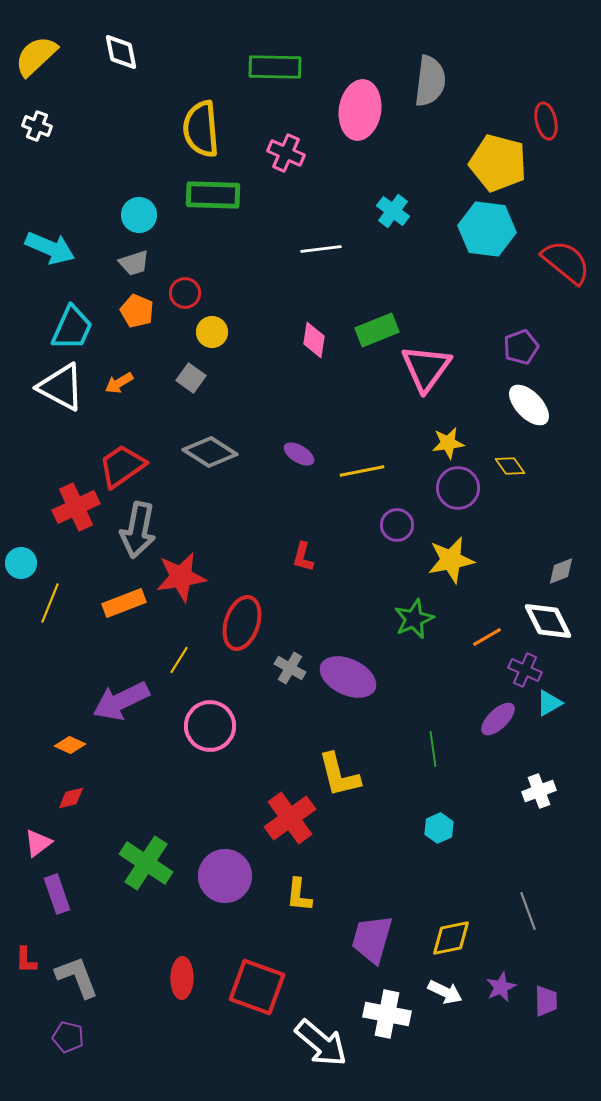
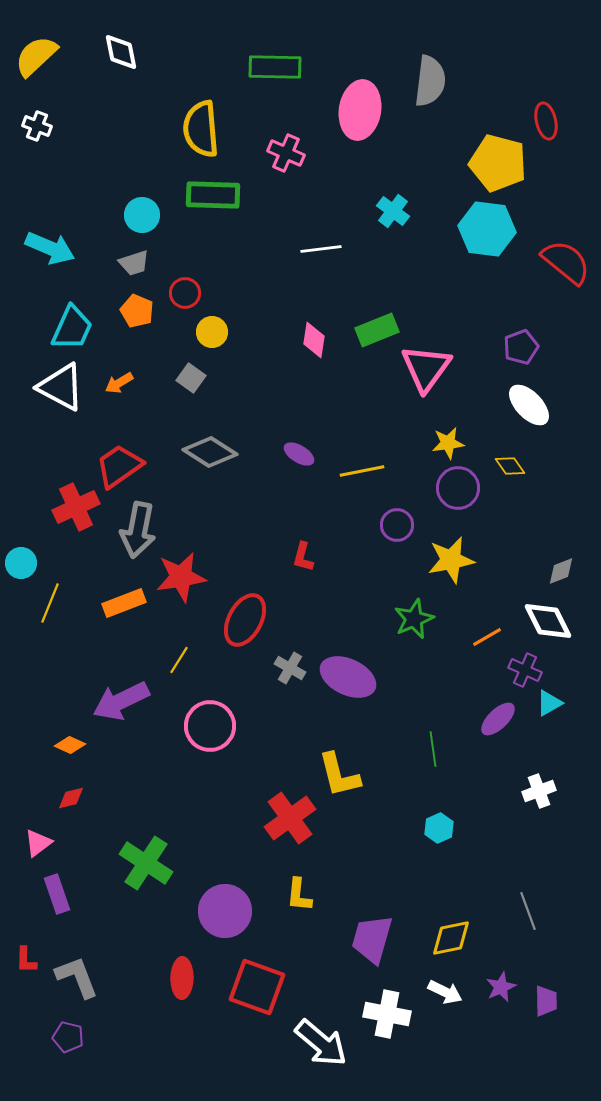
cyan circle at (139, 215): moved 3 px right
red trapezoid at (122, 466): moved 3 px left
red ellipse at (242, 623): moved 3 px right, 3 px up; rotated 10 degrees clockwise
purple circle at (225, 876): moved 35 px down
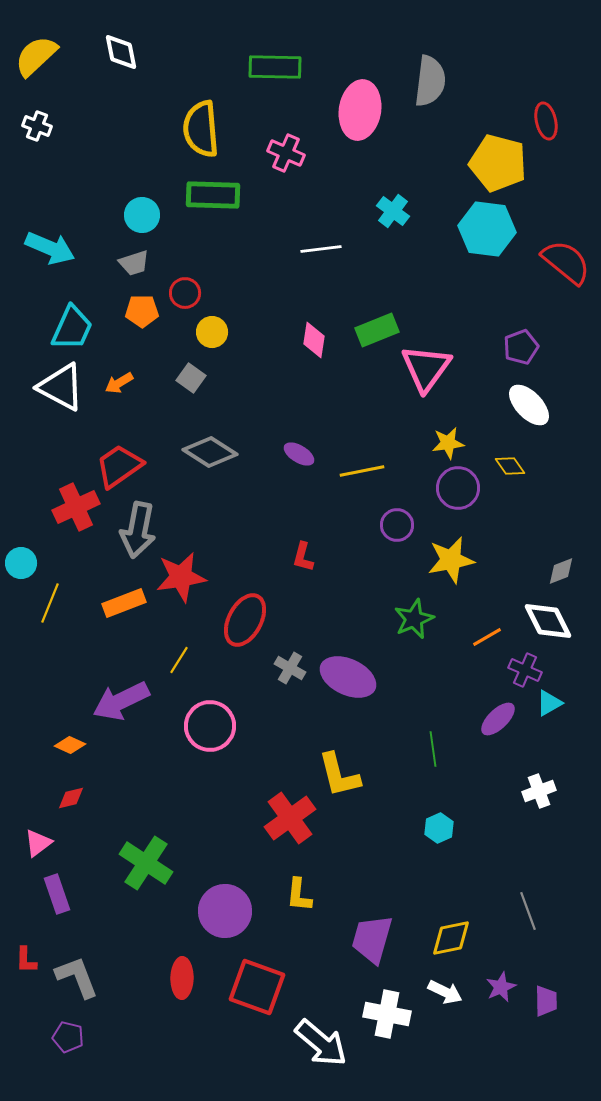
orange pentagon at (137, 311): moved 5 px right; rotated 24 degrees counterclockwise
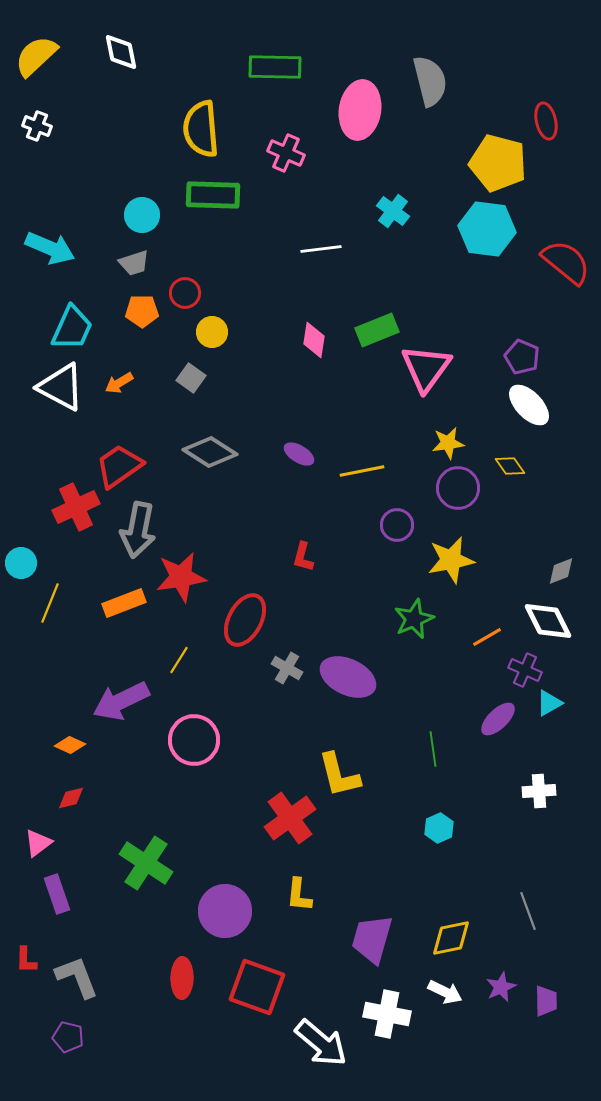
gray semicircle at (430, 81): rotated 21 degrees counterclockwise
purple pentagon at (521, 347): moved 1 px right, 10 px down; rotated 28 degrees counterclockwise
gray cross at (290, 668): moved 3 px left
pink circle at (210, 726): moved 16 px left, 14 px down
white cross at (539, 791): rotated 16 degrees clockwise
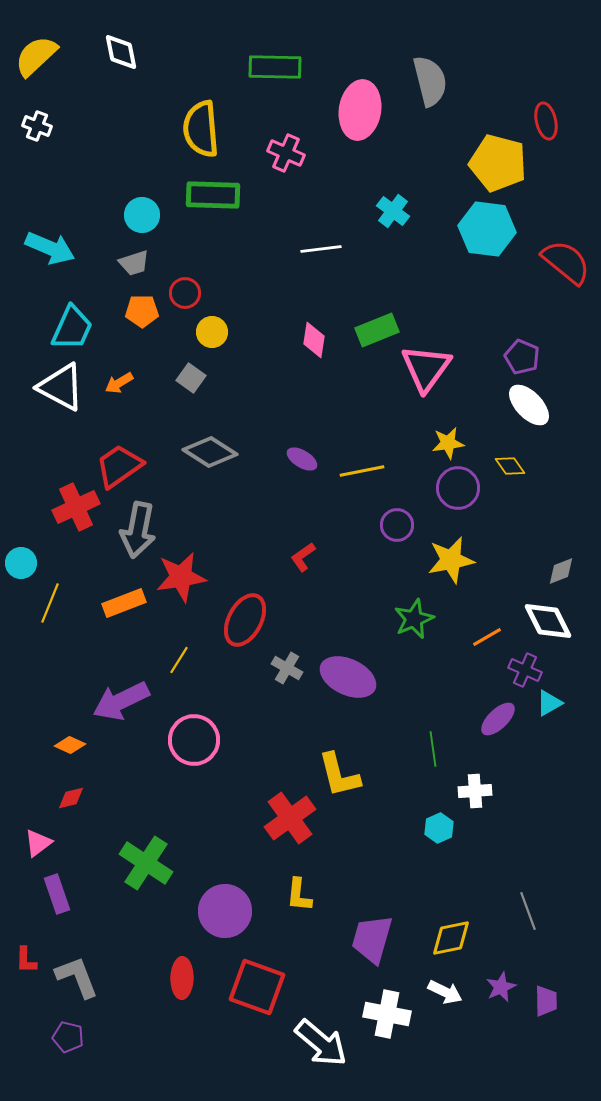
purple ellipse at (299, 454): moved 3 px right, 5 px down
red L-shape at (303, 557): rotated 40 degrees clockwise
white cross at (539, 791): moved 64 px left
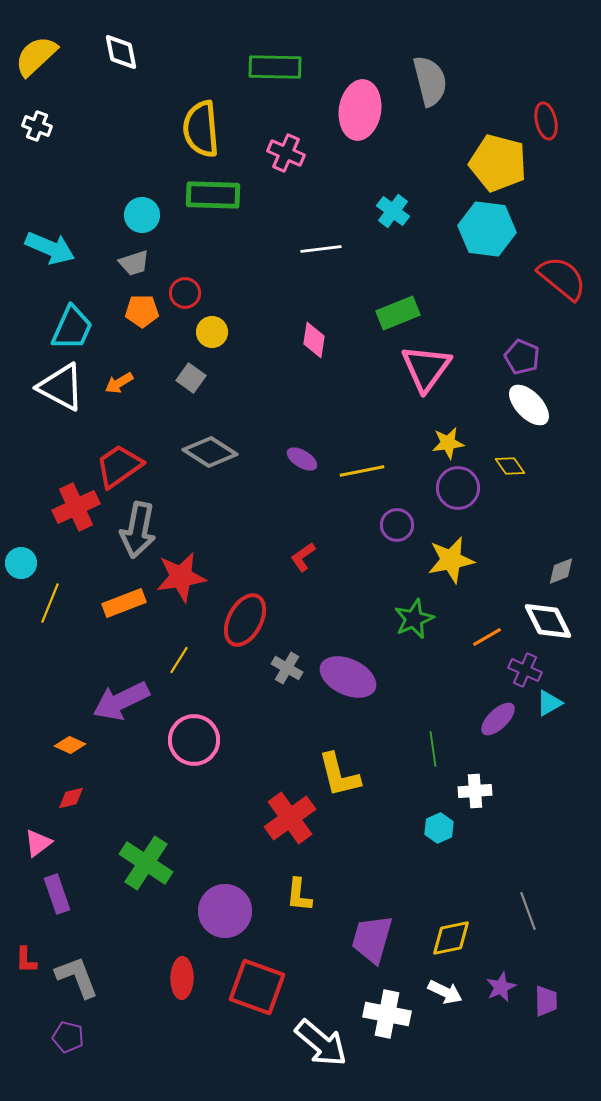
red semicircle at (566, 262): moved 4 px left, 16 px down
green rectangle at (377, 330): moved 21 px right, 17 px up
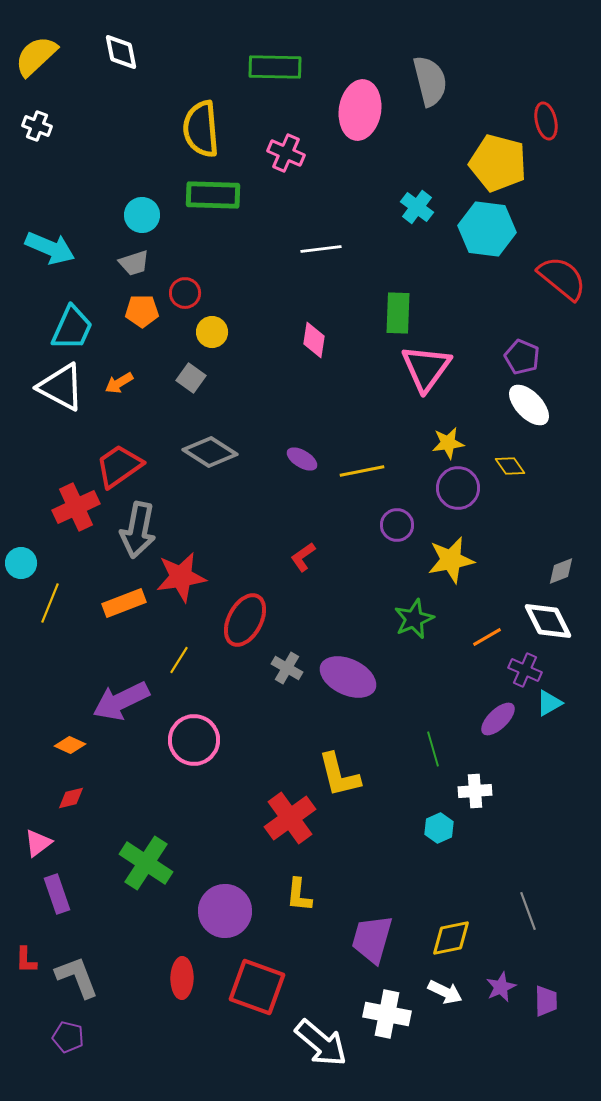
cyan cross at (393, 211): moved 24 px right, 4 px up
green rectangle at (398, 313): rotated 66 degrees counterclockwise
green line at (433, 749): rotated 8 degrees counterclockwise
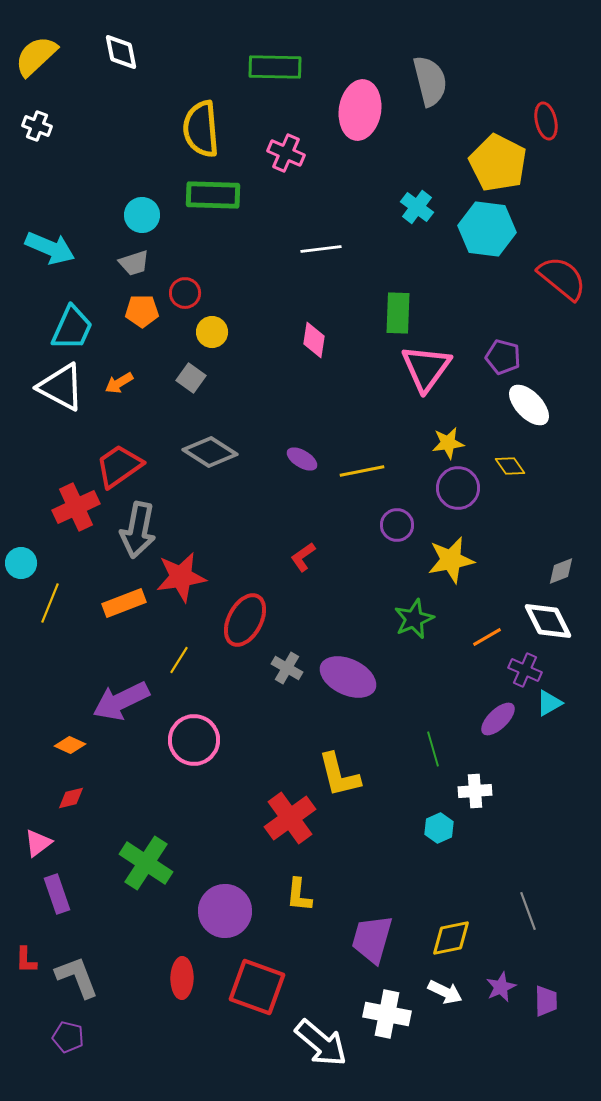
yellow pentagon at (498, 163): rotated 12 degrees clockwise
purple pentagon at (522, 357): moved 19 px left; rotated 8 degrees counterclockwise
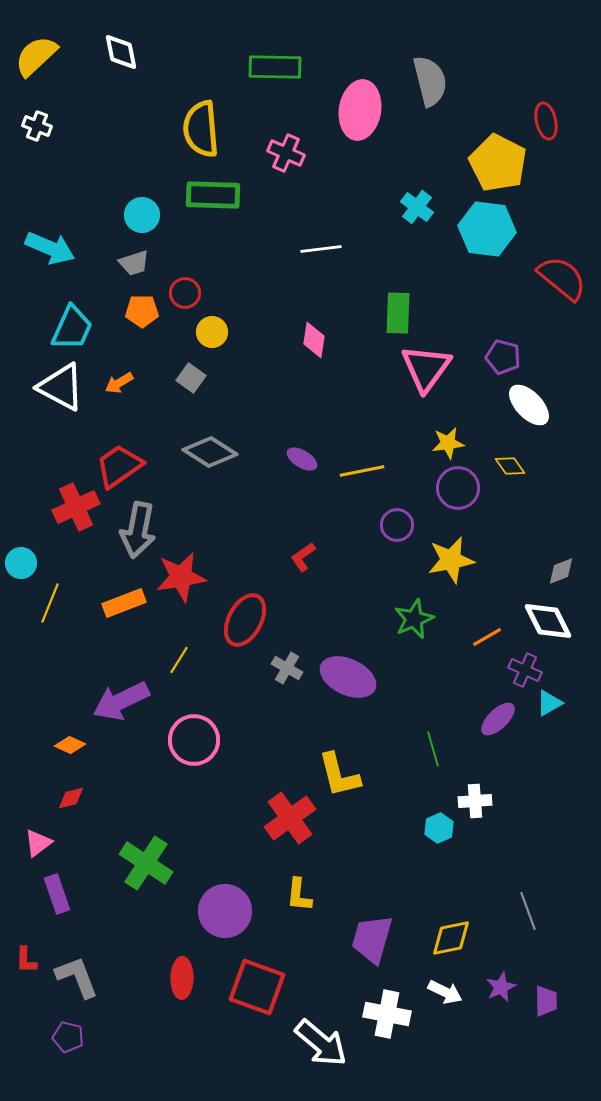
white cross at (475, 791): moved 10 px down
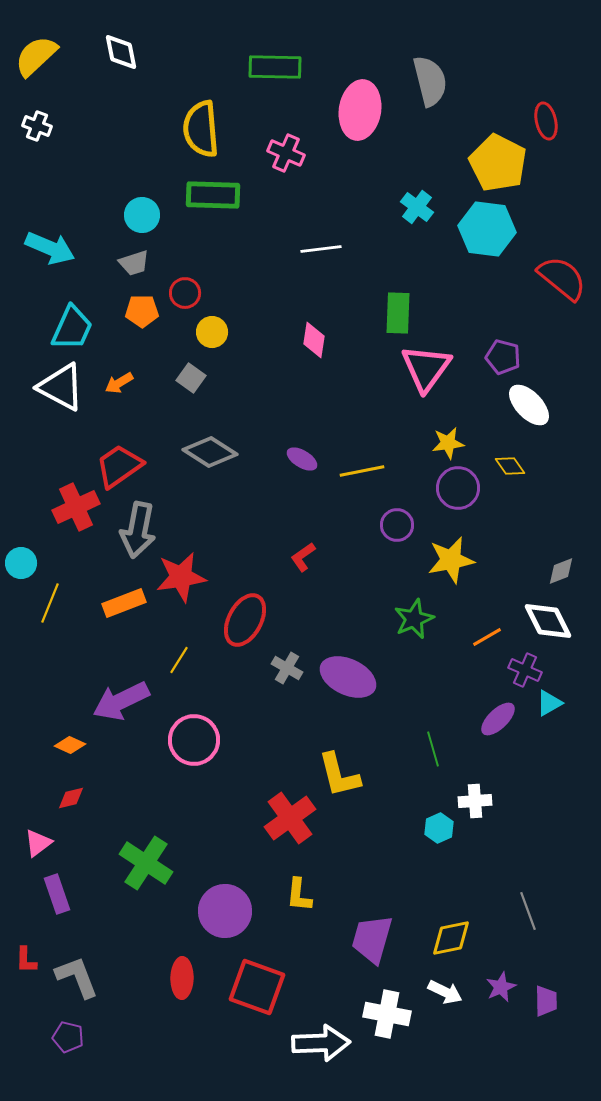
white arrow at (321, 1043): rotated 42 degrees counterclockwise
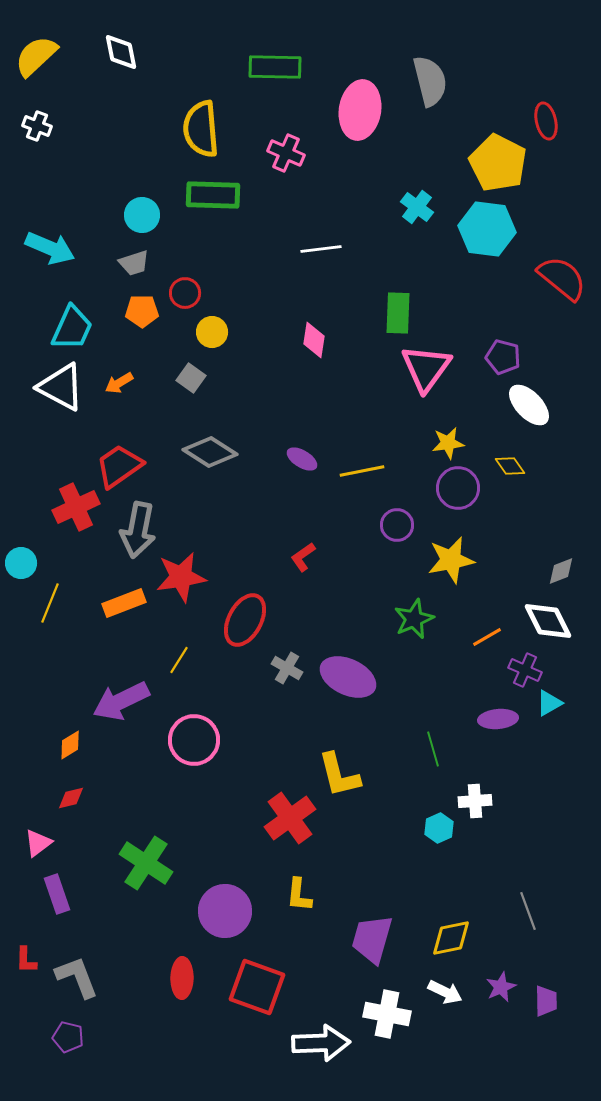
purple ellipse at (498, 719): rotated 39 degrees clockwise
orange diamond at (70, 745): rotated 56 degrees counterclockwise
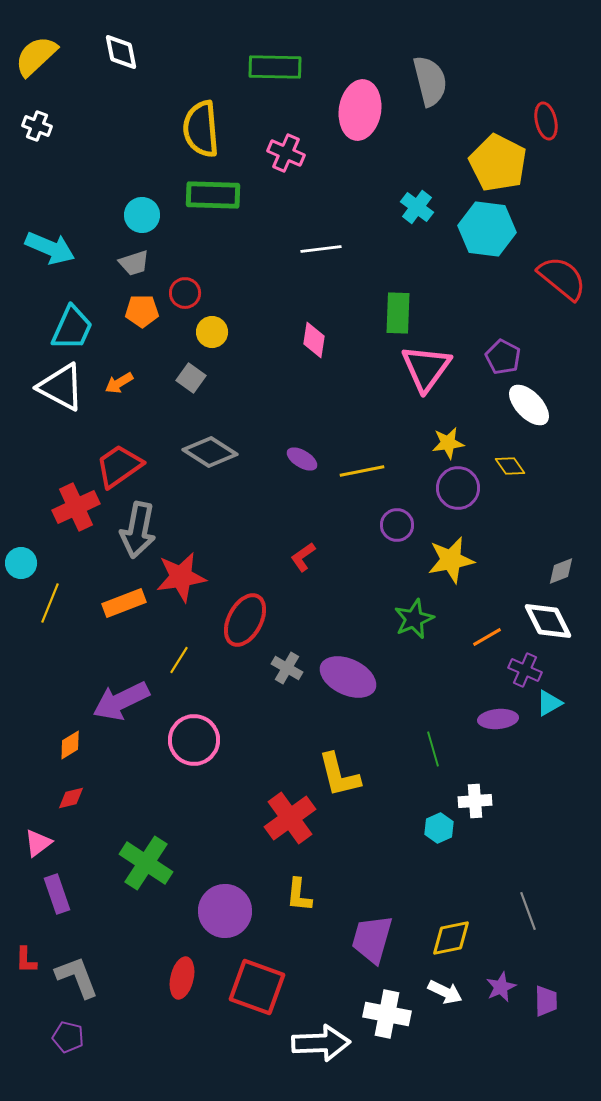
purple pentagon at (503, 357): rotated 12 degrees clockwise
red ellipse at (182, 978): rotated 12 degrees clockwise
